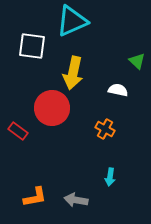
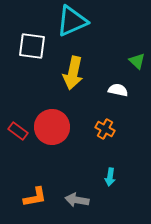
red circle: moved 19 px down
gray arrow: moved 1 px right
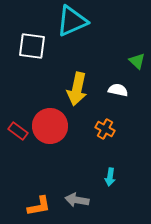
yellow arrow: moved 4 px right, 16 px down
red circle: moved 2 px left, 1 px up
orange L-shape: moved 4 px right, 9 px down
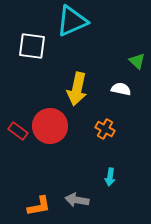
white semicircle: moved 3 px right, 1 px up
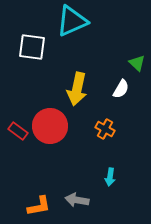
white square: moved 1 px down
green triangle: moved 2 px down
white semicircle: rotated 108 degrees clockwise
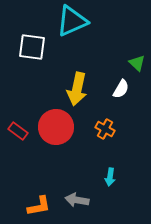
red circle: moved 6 px right, 1 px down
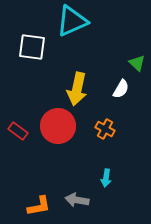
red circle: moved 2 px right, 1 px up
cyan arrow: moved 4 px left, 1 px down
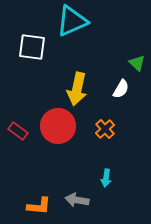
orange cross: rotated 18 degrees clockwise
orange L-shape: rotated 15 degrees clockwise
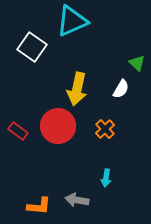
white square: rotated 28 degrees clockwise
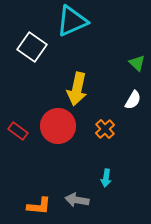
white semicircle: moved 12 px right, 11 px down
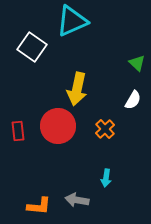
red rectangle: rotated 48 degrees clockwise
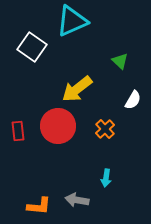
green triangle: moved 17 px left, 2 px up
yellow arrow: rotated 40 degrees clockwise
